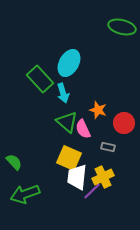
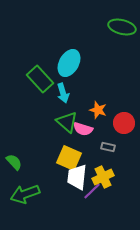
pink semicircle: rotated 48 degrees counterclockwise
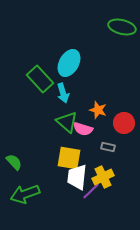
yellow square: rotated 15 degrees counterclockwise
purple line: moved 1 px left
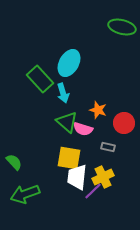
purple line: moved 2 px right
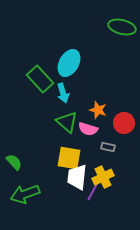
pink semicircle: moved 5 px right
purple line: rotated 18 degrees counterclockwise
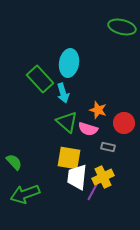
cyan ellipse: rotated 20 degrees counterclockwise
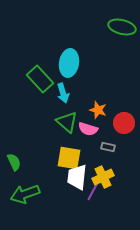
green semicircle: rotated 18 degrees clockwise
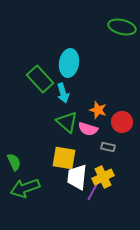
red circle: moved 2 px left, 1 px up
yellow square: moved 5 px left
green arrow: moved 6 px up
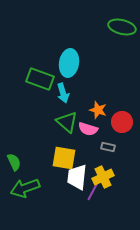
green rectangle: rotated 28 degrees counterclockwise
